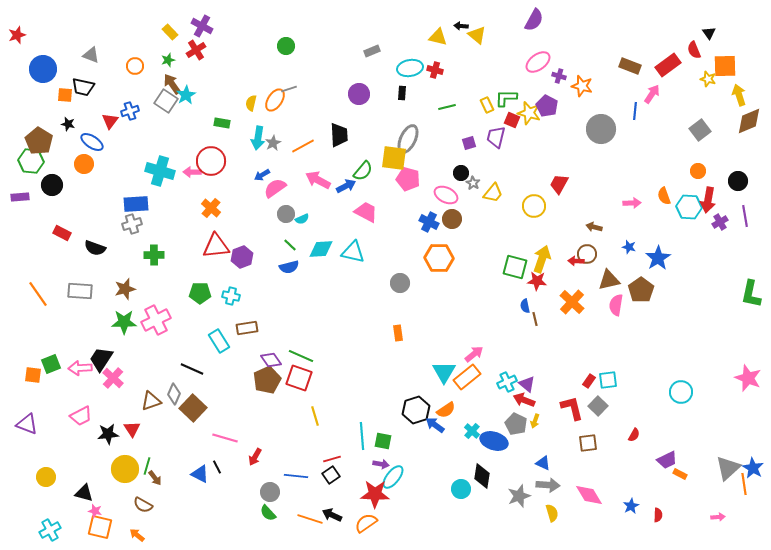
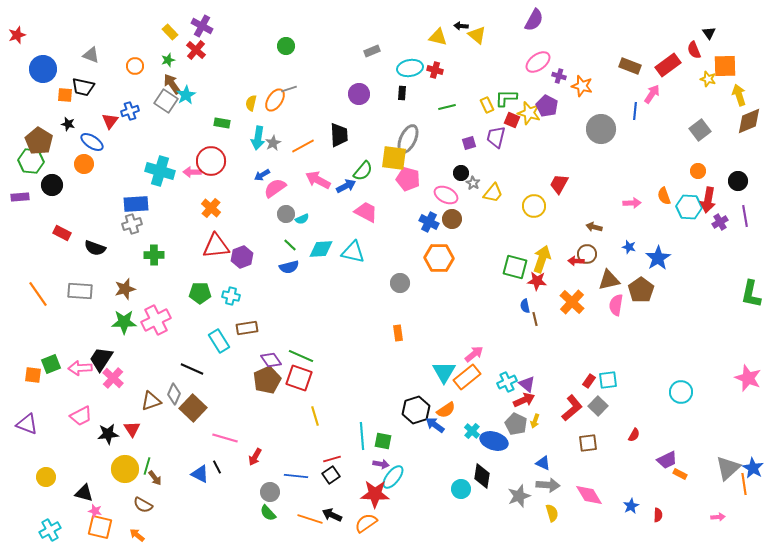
red cross at (196, 50): rotated 18 degrees counterclockwise
red arrow at (524, 400): rotated 135 degrees clockwise
red L-shape at (572, 408): rotated 64 degrees clockwise
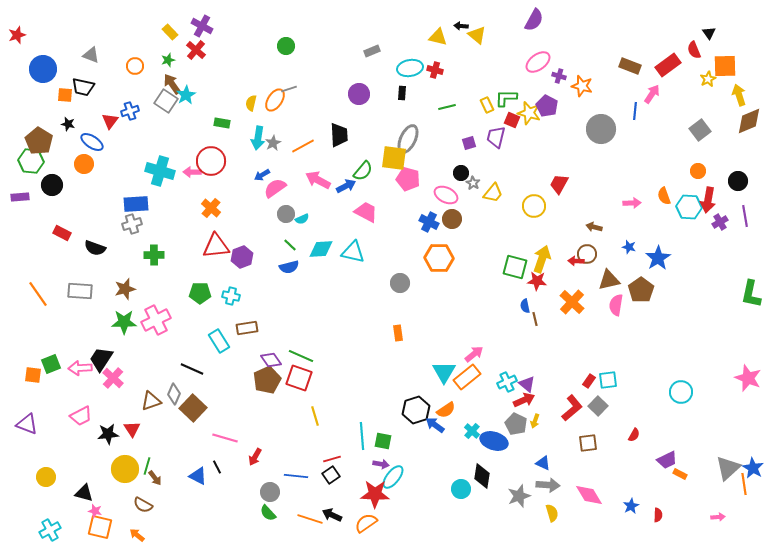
yellow star at (708, 79): rotated 28 degrees clockwise
blue triangle at (200, 474): moved 2 px left, 2 px down
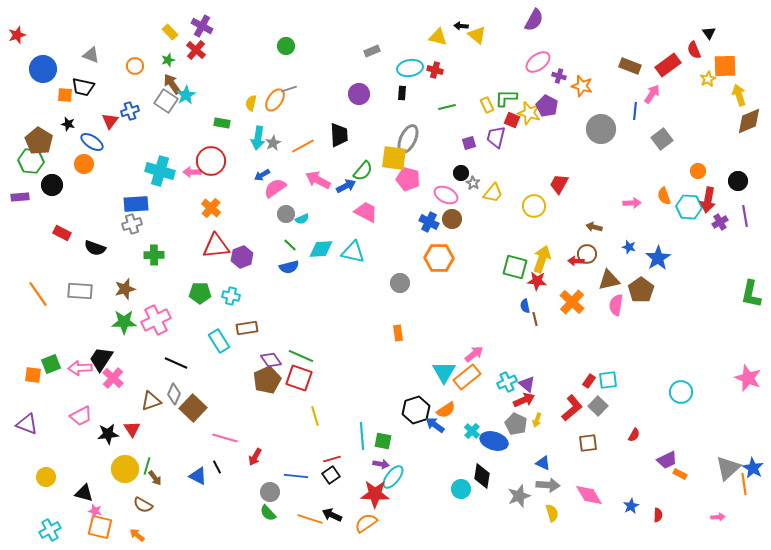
gray square at (700, 130): moved 38 px left, 9 px down
black line at (192, 369): moved 16 px left, 6 px up
yellow arrow at (535, 421): moved 2 px right, 1 px up
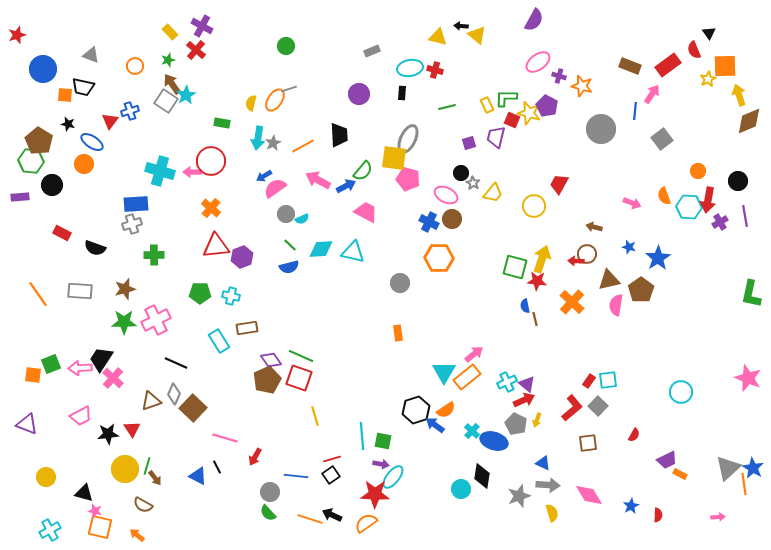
blue arrow at (262, 175): moved 2 px right, 1 px down
pink arrow at (632, 203): rotated 24 degrees clockwise
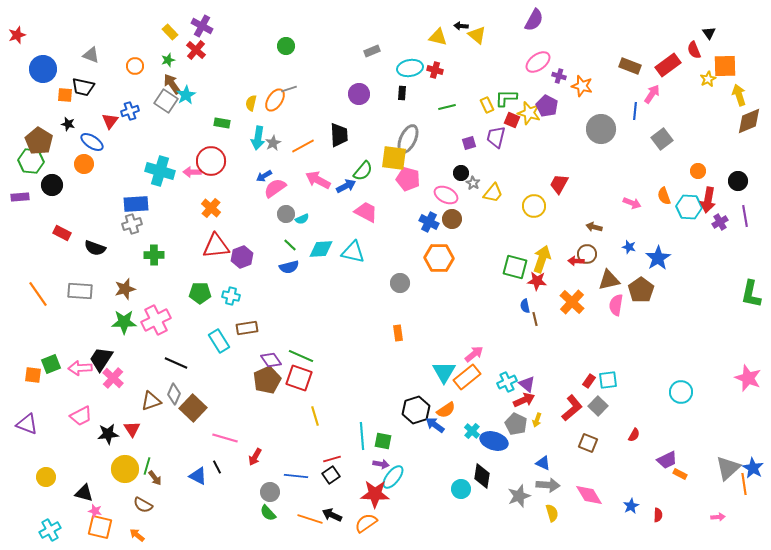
brown square at (588, 443): rotated 30 degrees clockwise
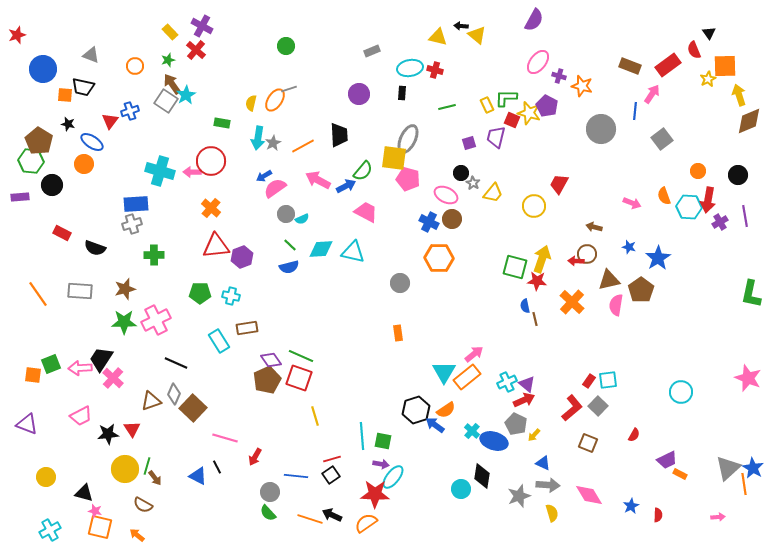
pink ellipse at (538, 62): rotated 15 degrees counterclockwise
black circle at (738, 181): moved 6 px up
yellow arrow at (537, 420): moved 3 px left, 15 px down; rotated 24 degrees clockwise
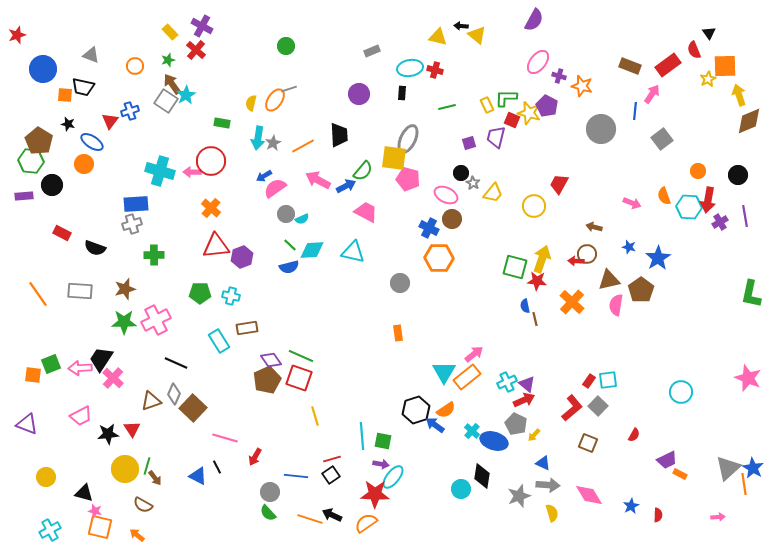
purple rectangle at (20, 197): moved 4 px right, 1 px up
blue cross at (429, 222): moved 6 px down
cyan diamond at (321, 249): moved 9 px left, 1 px down
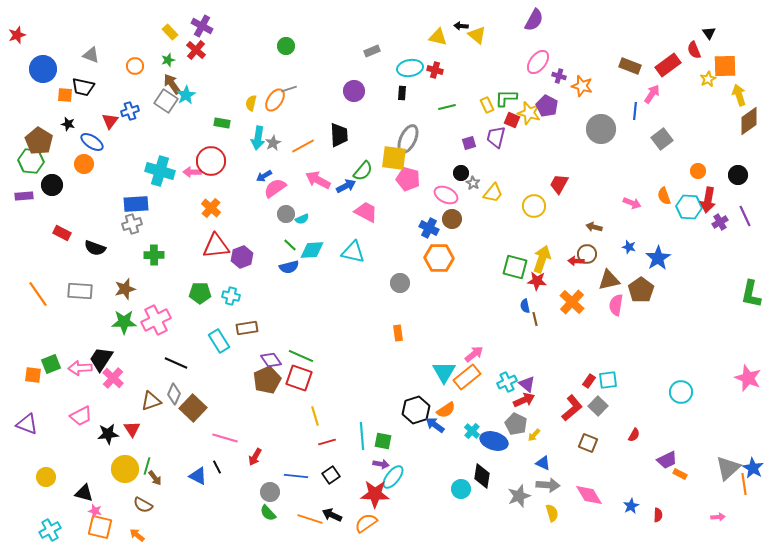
purple circle at (359, 94): moved 5 px left, 3 px up
brown diamond at (749, 121): rotated 12 degrees counterclockwise
purple line at (745, 216): rotated 15 degrees counterclockwise
red line at (332, 459): moved 5 px left, 17 px up
